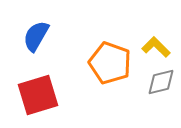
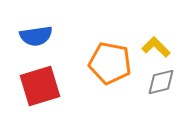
blue semicircle: rotated 128 degrees counterclockwise
orange pentagon: rotated 9 degrees counterclockwise
red square: moved 2 px right, 9 px up
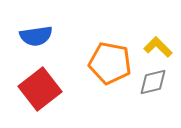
yellow L-shape: moved 2 px right
gray diamond: moved 8 px left
red square: moved 3 px down; rotated 21 degrees counterclockwise
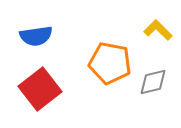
yellow L-shape: moved 17 px up
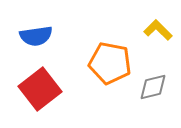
gray diamond: moved 5 px down
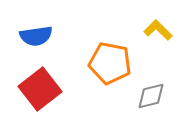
gray diamond: moved 2 px left, 9 px down
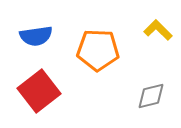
orange pentagon: moved 12 px left, 13 px up; rotated 9 degrees counterclockwise
red square: moved 1 px left, 2 px down
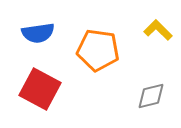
blue semicircle: moved 2 px right, 3 px up
orange pentagon: rotated 6 degrees clockwise
red square: moved 1 px right, 2 px up; rotated 24 degrees counterclockwise
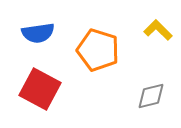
orange pentagon: rotated 9 degrees clockwise
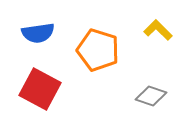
gray diamond: rotated 32 degrees clockwise
